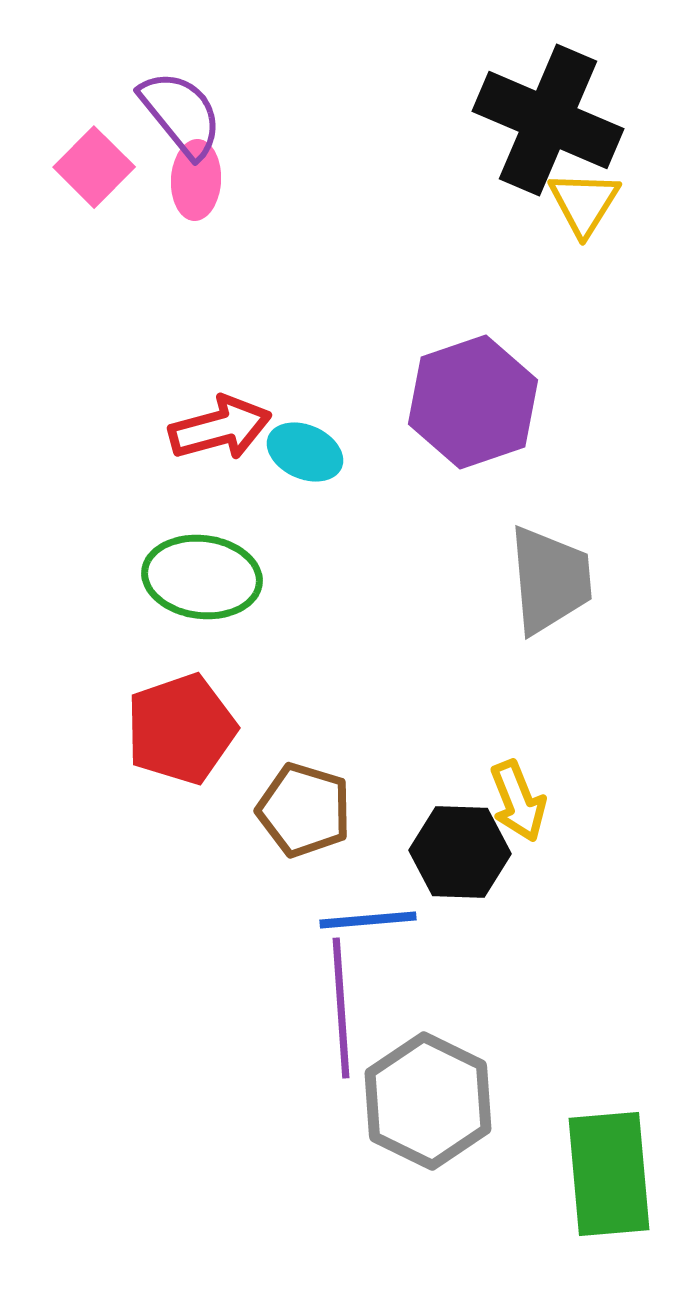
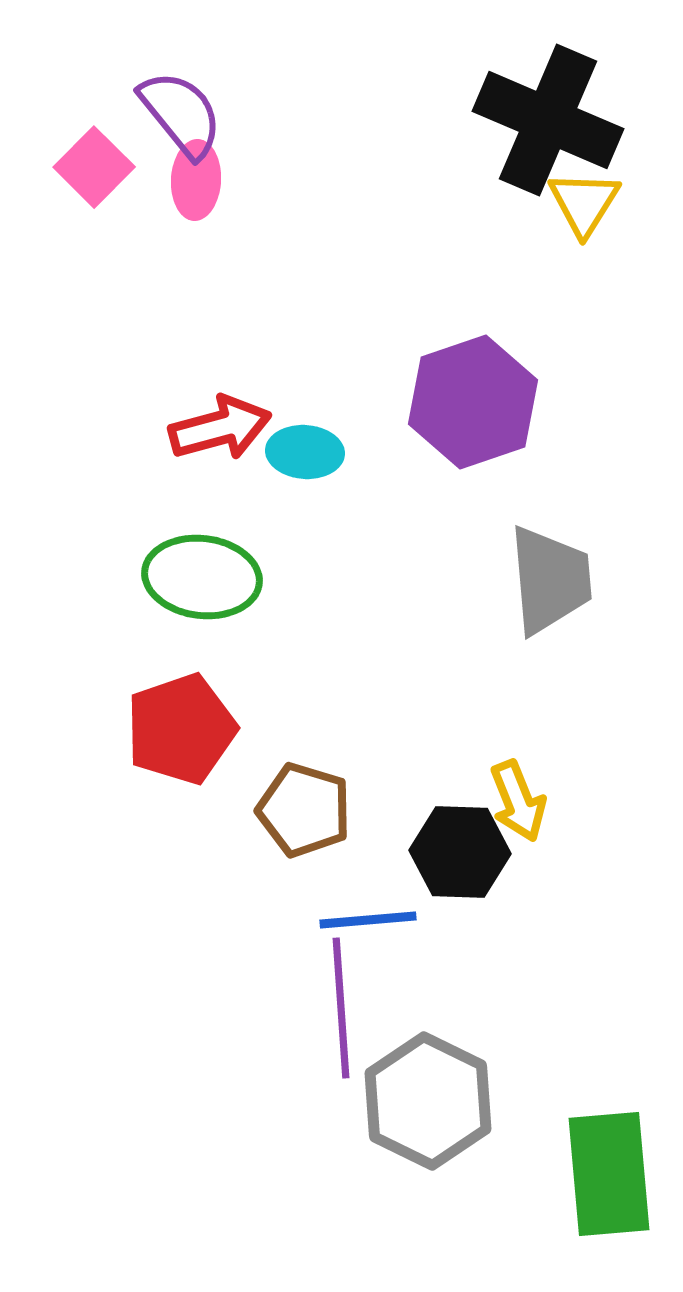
cyan ellipse: rotated 20 degrees counterclockwise
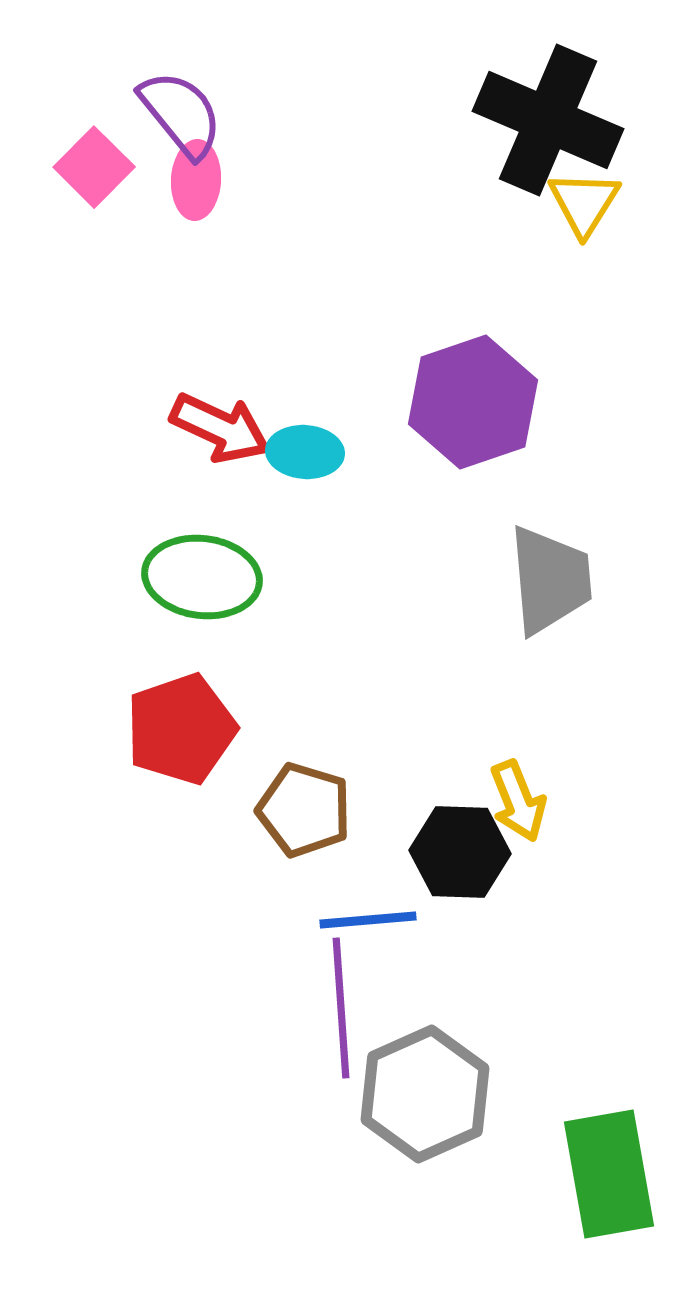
red arrow: rotated 40 degrees clockwise
gray hexagon: moved 3 px left, 7 px up; rotated 10 degrees clockwise
green rectangle: rotated 5 degrees counterclockwise
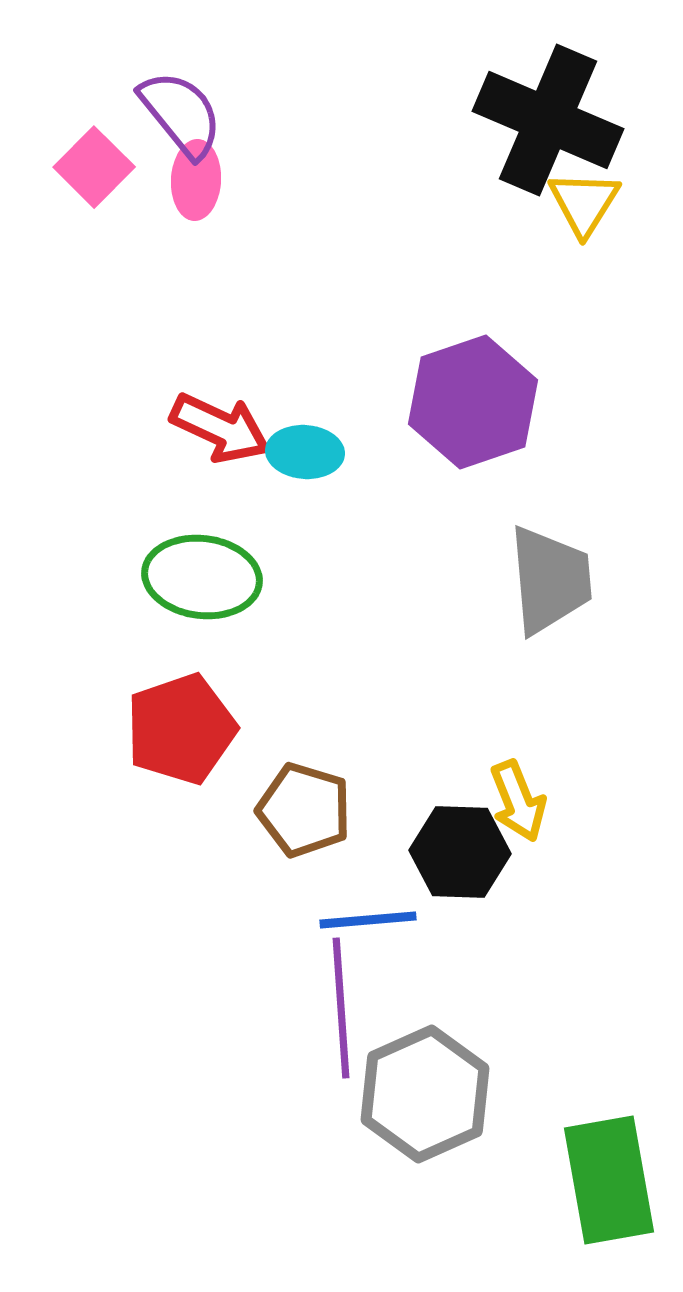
green rectangle: moved 6 px down
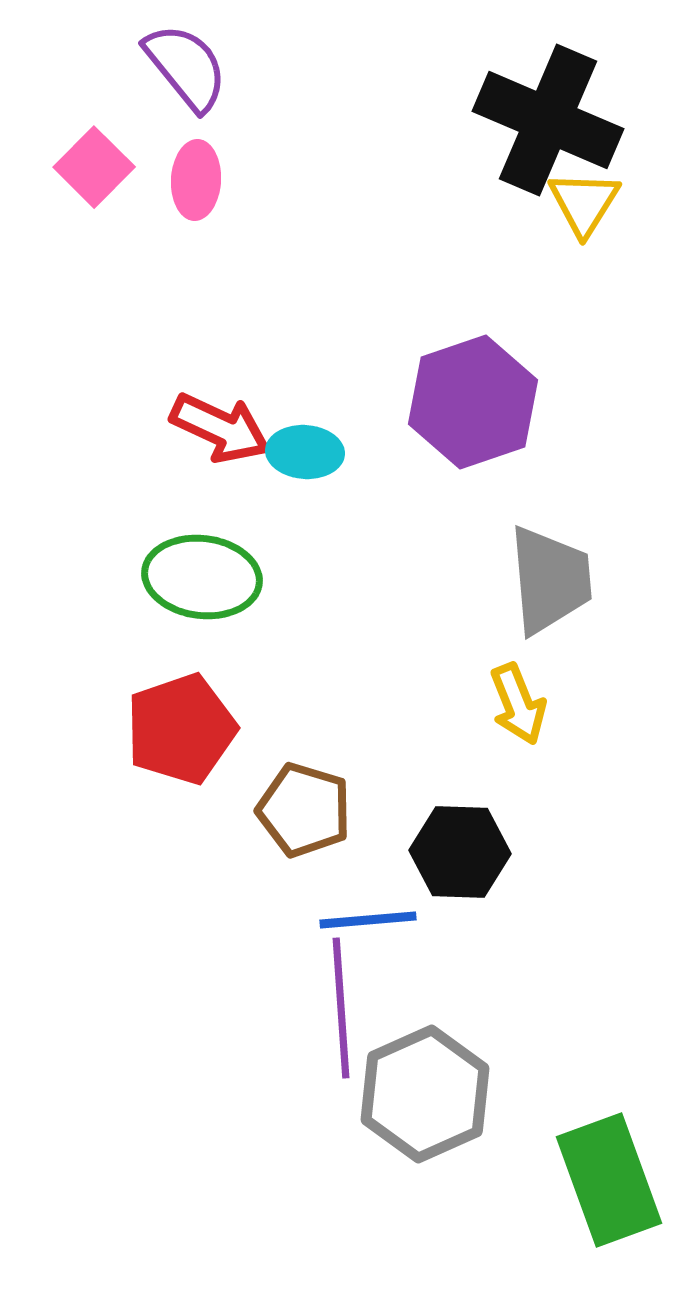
purple semicircle: moved 5 px right, 47 px up
yellow arrow: moved 97 px up
green rectangle: rotated 10 degrees counterclockwise
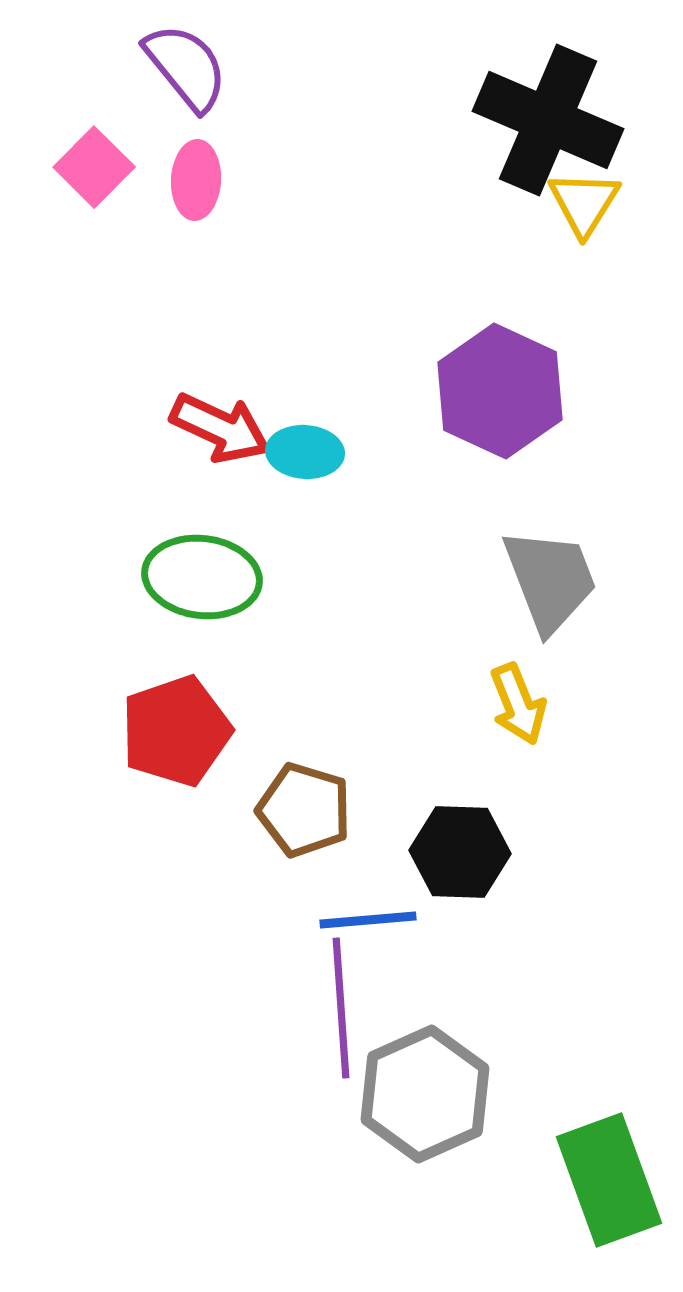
purple hexagon: moved 27 px right, 11 px up; rotated 16 degrees counterclockwise
gray trapezoid: rotated 16 degrees counterclockwise
red pentagon: moved 5 px left, 2 px down
